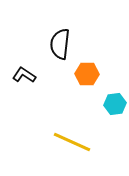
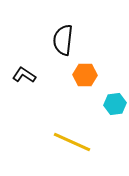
black semicircle: moved 3 px right, 4 px up
orange hexagon: moved 2 px left, 1 px down
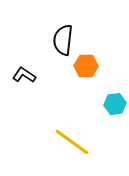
orange hexagon: moved 1 px right, 9 px up
yellow line: rotated 12 degrees clockwise
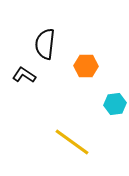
black semicircle: moved 18 px left, 4 px down
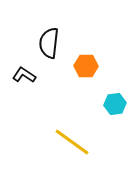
black semicircle: moved 4 px right, 1 px up
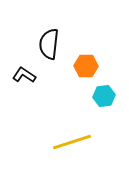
black semicircle: moved 1 px down
cyan hexagon: moved 11 px left, 8 px up
yellow line: rotated 54 degrees counterclockwise
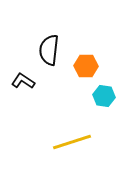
black semicircle: moved 6 px down
black L-shape: moved 1 px left, 6 px down
cyan hexagon: rotated 15 degrees clockwise
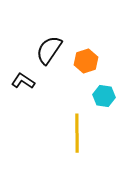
black semicircle: rotated 28 degrees clockwise
orange hexagon: moved 5 px up; rotated 20 degrees counterclockwise
yellow line: moved 5 px right, 9 px up; rotated 72 degrees counterclockwise
